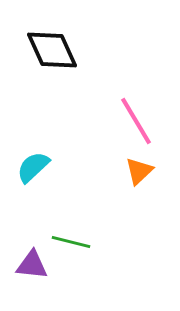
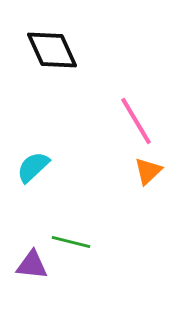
orange triangle: moved 9 px right
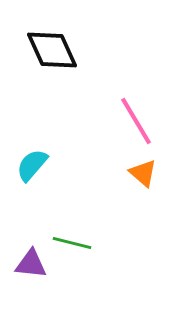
cyan semicircle: moved 1 px left, 2 px up; rotated 6 degrees counterclockwise
orange triangle: moved 5 px left, 2 px down; rotated 36 degrees counterclockwise
green line: moved 1 px right, 1 px down
purple triangle: moved 1 px left, 1 px up
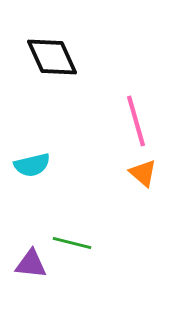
black diamond: moved 7 px down
pink line: rotated 15 degrees clockwise
cyan semicircle: rotated 144 degrees counterclockwise
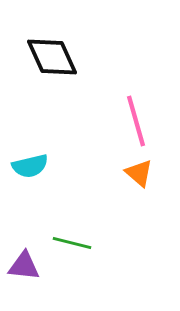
cyan semicircle: moved 2 px left, 1 px down
orange triangle: moved 4 px left
purple triangle: moved 7 px left, 2 px down
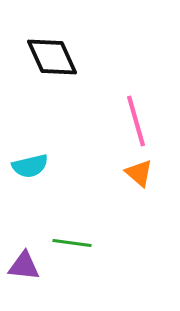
green line: rotated 6 degrees counterclockwise
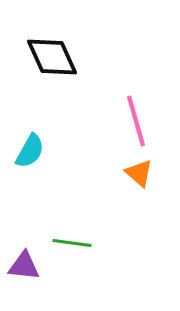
cyan semicircle: moved 15 px up; rotated 48 degrees counterclockwise
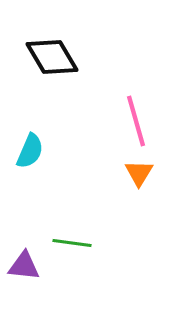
black diamond: rotated 6 degrees counterclockwise
cyan semicircle: rotated 6 degrees counterclockwise
orange triangle: rotated 20 degrees clockwise
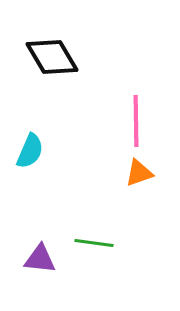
pink line: rotated 15 degrees clockwise
orange triangle: rotated 40 degrees clockwise
green line: moved 22 px right
purple triangle: moved 16 px right, 7 px up
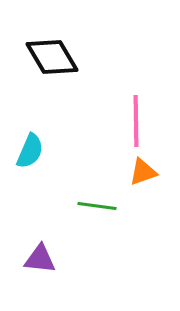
orange triangle: moved 4 px right, 1 px up
green line: moved 3 px right, 37 px up
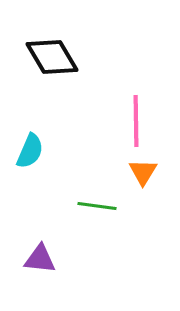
orange triangle: rotated 40 degrees counterclockwise
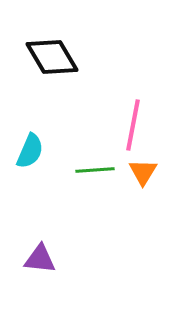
pink line: moved 3 px left, 4 px down; rotated 12 degrees clockwise
green line: moved 2 px left, 36 px up; rotated 12 degrees counterclockwise
